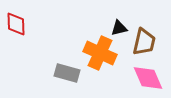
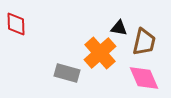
black triangle: rotated 24 degrees clockwise
orange cross: rotated 24 degrees clockwise
pink diamond: moved 4 px left
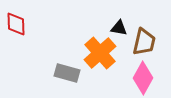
pink diamond: moved 1 px left; rotated 52 degrees clockwise
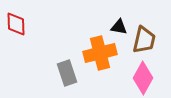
black triangle: moved 1 px up
brown trapezoid: moved 2 px up
orange cross: rotated 28 degrees clockwise
gray rectangle: rotated 55 degrees clockwise
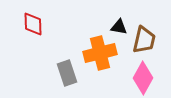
red diamond: moved 17 px right
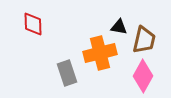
pink diamond: moved 2 px up
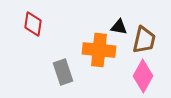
red diamond: rotated 10 degrees clockwise
orange cross: moved 1 px left, 3 px up; rotated 20 degrees clockwise
gray rectangle: moved 4 px left, 1 px up
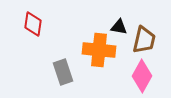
pink diamond: moved 1 px left
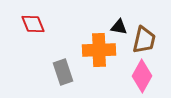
red diamond: rotated 30 degrees counterclockwise
orange cross: rotated 8 degrees counterclockwise
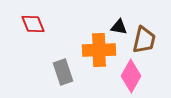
pink diamond: moved 11 px left
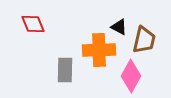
black triangle: rotated 18 degrees clockwise
gray rectangle: moved 2 px right, 2 px up; rotated 20 degrees clockwise
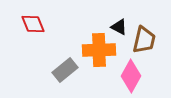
gray rectangle: rotated 50 degrees clockwise
